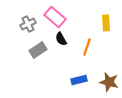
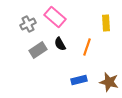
black semicircle: moved 1 px left, 5 px down
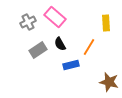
gray cross: moved 2 px up
orange line: moved 2 px right; rotated 12 degrees clockwise
blue rectangle: moved 8 px left, 15 px up
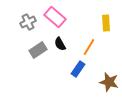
blue rectangle: moved 7 px right, 4 px down; rotated 42 degrees counterclockwise
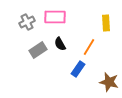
pink rectangle: rotated 40 degrees counterclockwise
gray cross: moved 1 px left
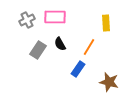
gray cross: moved 2 px up
gray rectangle: rotated 24 degrees counterclockwise
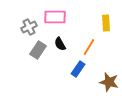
gray cross: moved 2 px right, 7 px down
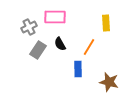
blue rectangle: rotated 35 degrees counterclockwise
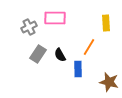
pink rectangle: moved 1 px down
black semicircle: moved 11 px down
gray rectangle: moved 4 px down
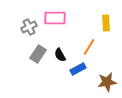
blue rectangle: rotated 63 degrees clockwise
brown star: moved 2 px left; rotated 24 degrees counterclockwise
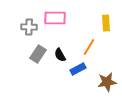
gray cross: rotated 28 degrees clockwise
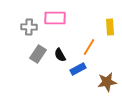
yellow rectangle: moved 4 px right, 4 px down
